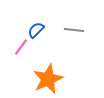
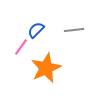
gray line: rotated 12 degrees counterclockwise
orange star: moved 2 px left, 11 px up
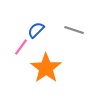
gray line: rotated 24 degrees clockwise
orange star: rotated 12 degrees counterclockwise
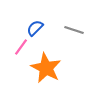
blue semicircle: moved 1 px left, 2 px up
orange star: rotated 8 degrees counterclockwise
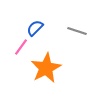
gray line: moved 3 px right, 1 px down
orange star: rotated 16 degrees clockwise
